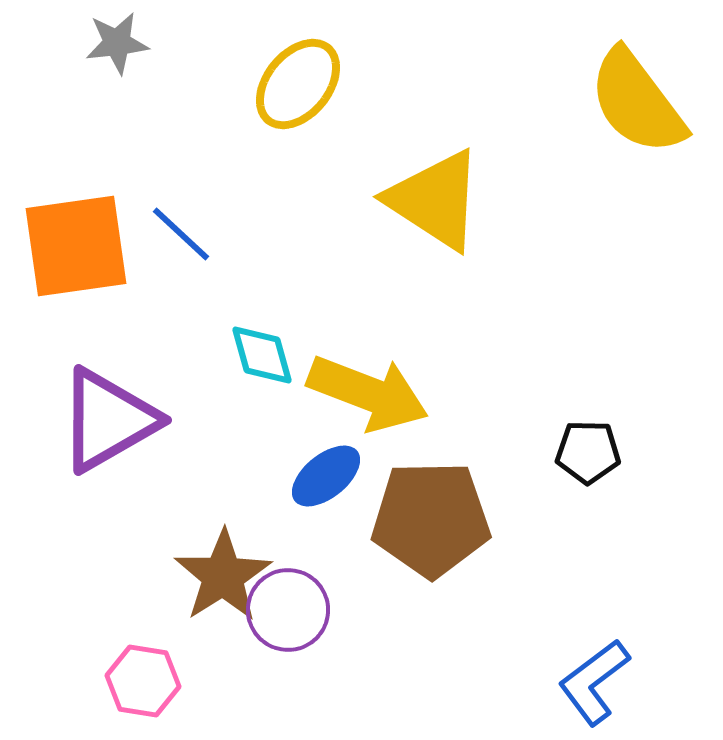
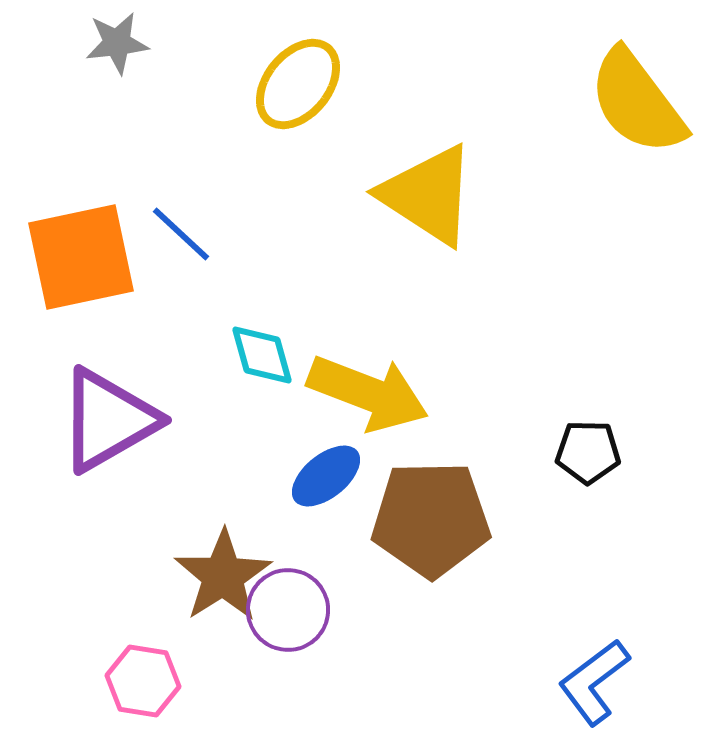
yellow triangle: moved 7 px left, 5 px up
orange square: moved 5 px right, 11 px down; rotated 4 degrees counterclockwise
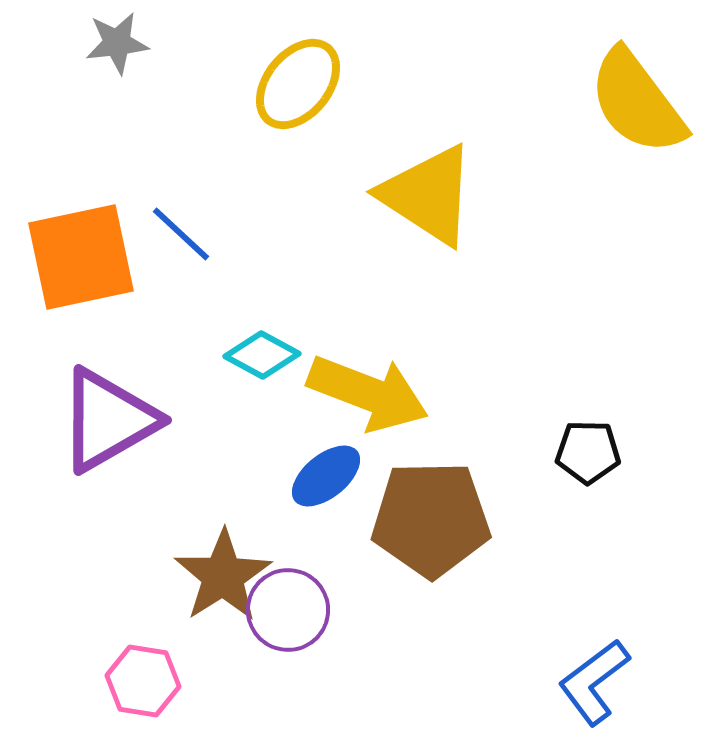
cyan diamond: rotated 46 degrees counterclockwise
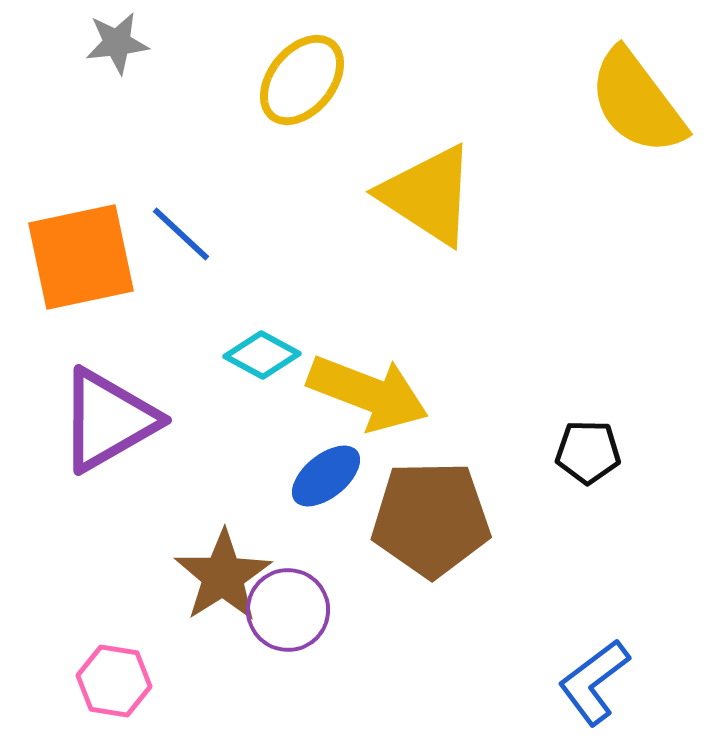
yellow ellipse: moved 4 px right, 4 px up
pink hexagon: moved 29 px left
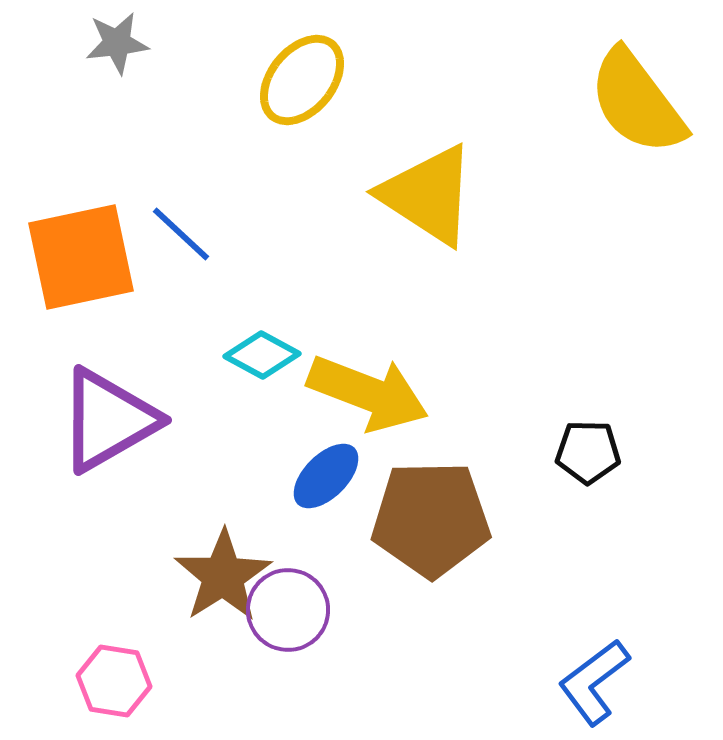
blue ellipse: rotated 6 degrees counterclockwise
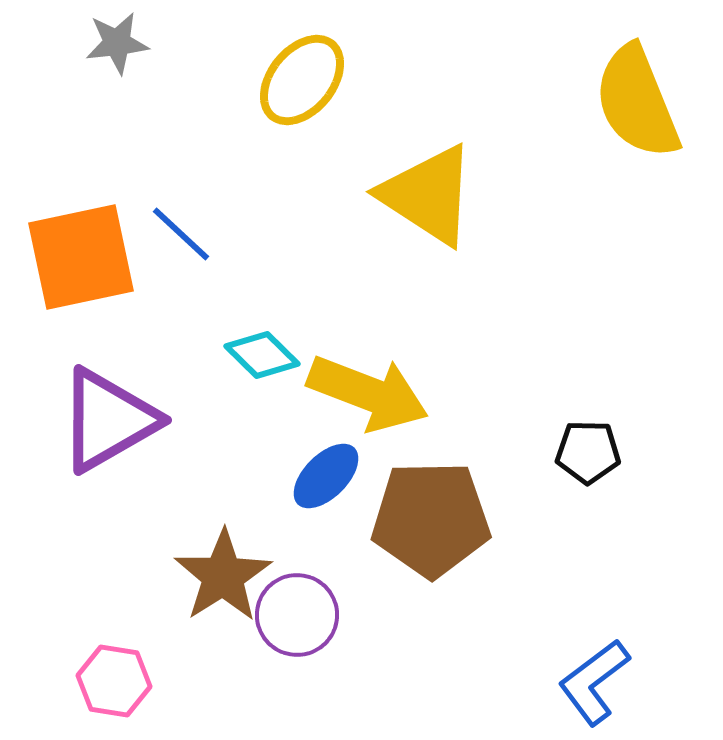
yellow semicircle: rotated 15 degrees clockwise
cyan diamond: rotated 16 degrees clockwise
purple circle: moved 9 px right, 5 px down
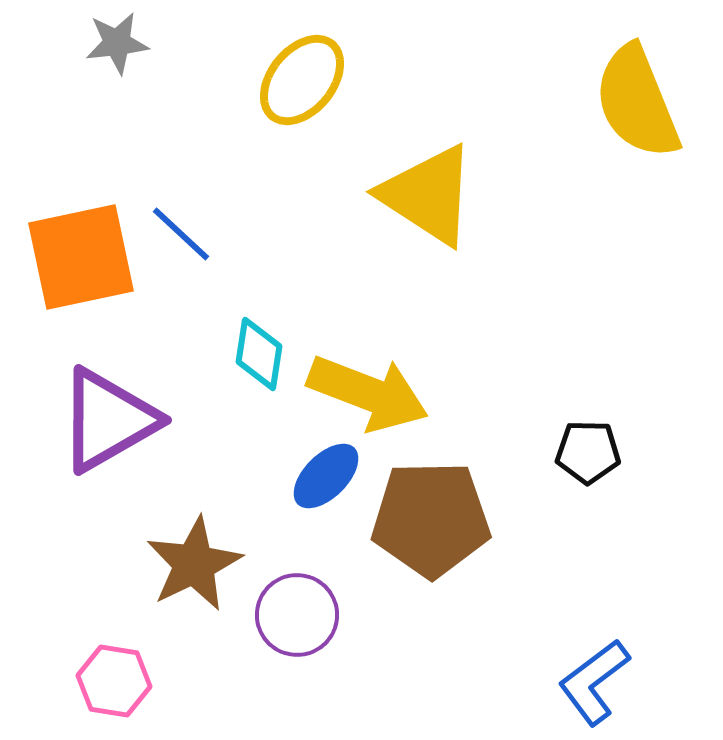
cyan diamond: moved 3 px left, 1 px up; rotated 54 degrees clockwise
brown star: moved 29 px left, 12 px up; rotated 6 degrees clockwise
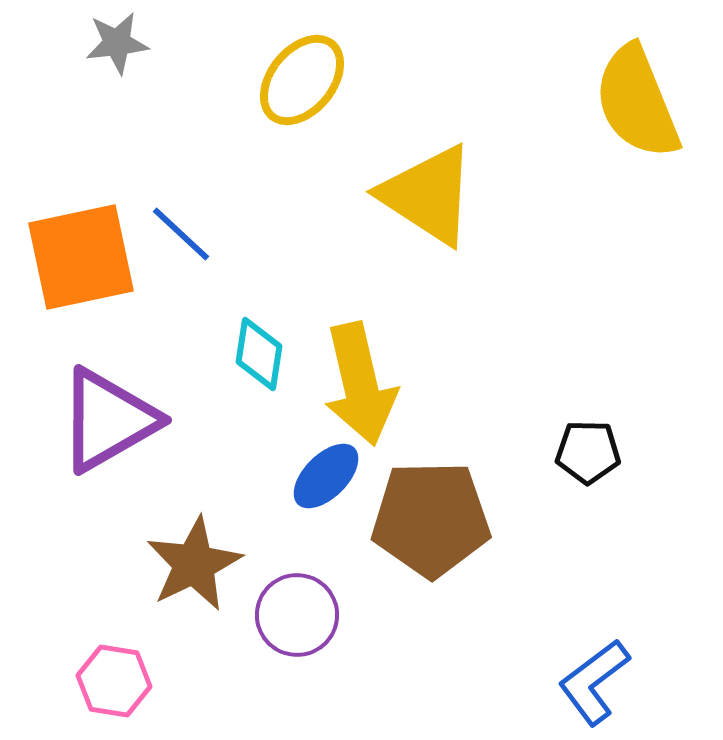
yellow arrow: moved 8 px left, 9 px up; rotated 56 degrees clockwise
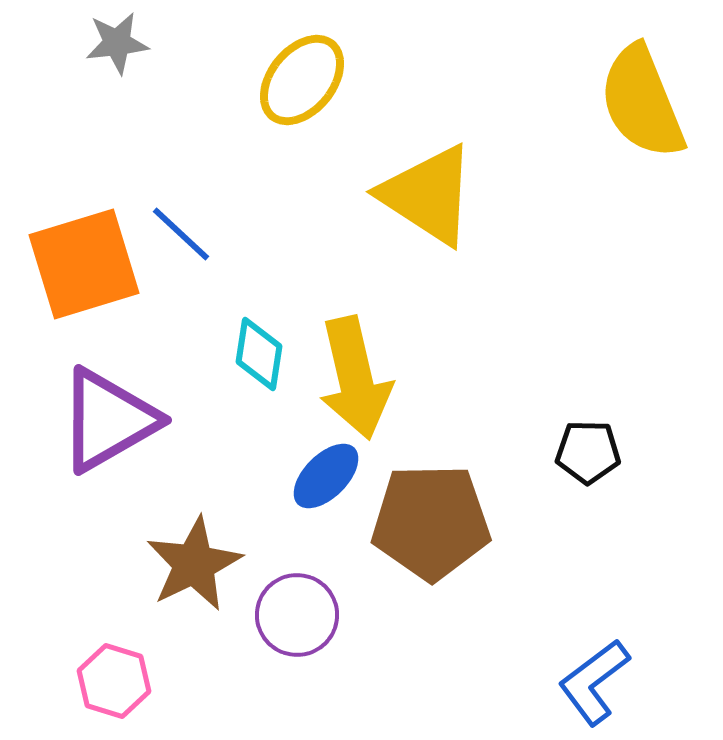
yellow semicircle: moved 5 px right
orange square: moved 3 px right, 7 px down; rotated 5 degrees counterclockwise
yellow arrow: moved 5 px left, 6 px up
brown pentagon: moved 3 px down
pink hexagon: rotated 8 degrees clockwise
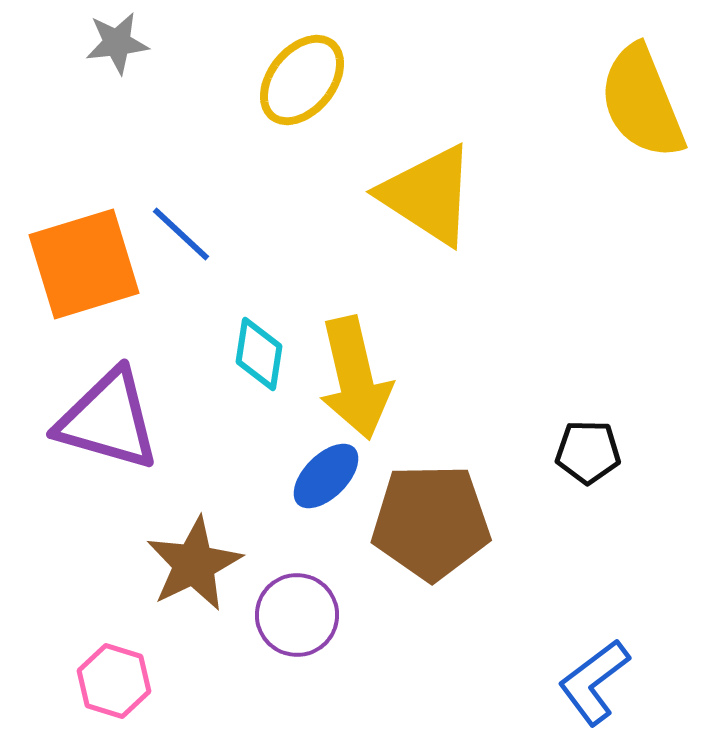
purple triangle: rotated 46 degrees clockwise
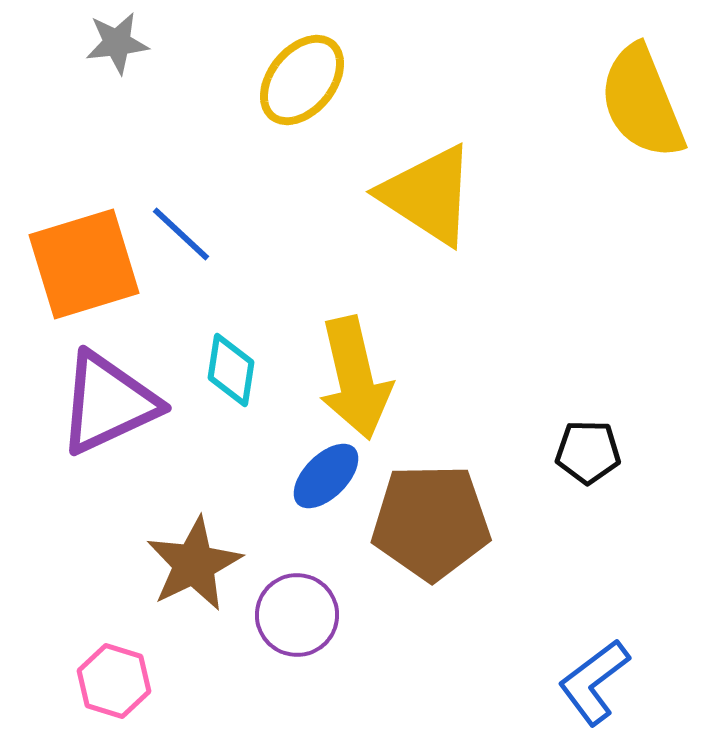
cyan diamond: moved 28 px left, 16 px down
purple triangle: moved 17 px up; rotated 41 degrees counterclockwise
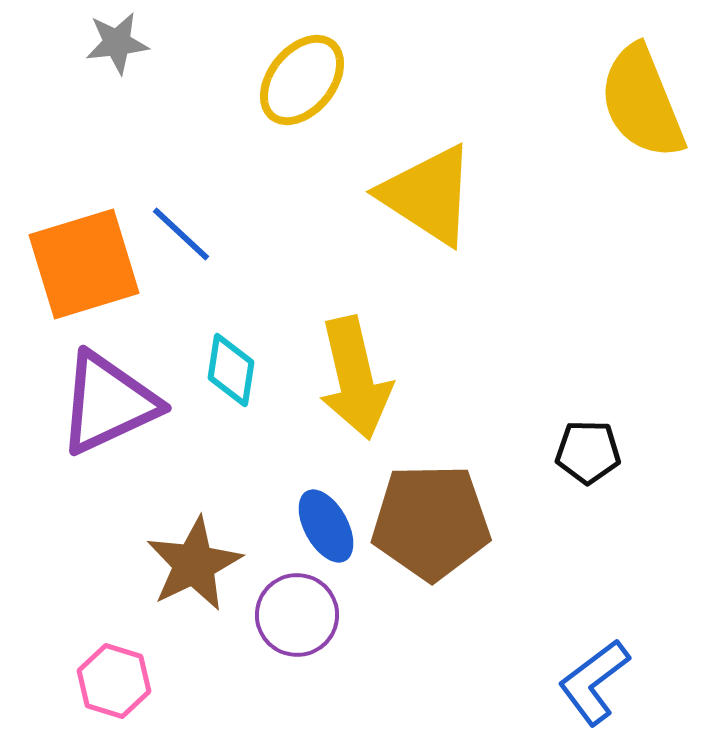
blue ellipse: moved 50 px down; rotated 74 degrees counterclockwise
